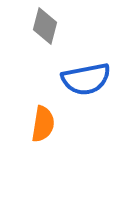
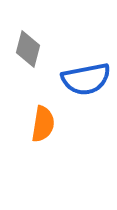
gray diamond: moved 17 px left, 23 px down
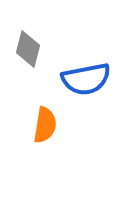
orange semicircle: moved 2 px right, 1 px down
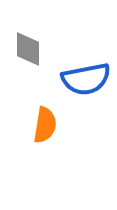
gray diamond: rotated 15 degrees counterclockwise
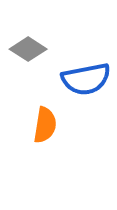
gray diamond: rotated 57 degrees counterclockwise
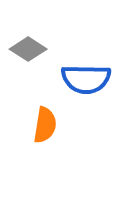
blue semicircle: rotated 12 degrees clockwise
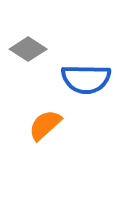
orange semicircle: rotated 141 degrees counterclockwise
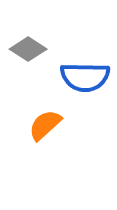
blue semicircle: moved 1 px left, 2 px up
